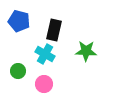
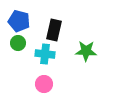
cyan cross: rotated 24 degrees counterclockwise
green circle: moved 28 px up
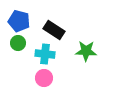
black rectangle: rotated 70 degrees counterclockwise
pink circle: moved 6 px up
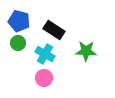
cyan cross: rotated 24 degrees clockwise
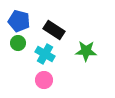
pink circle: moved 2 px down
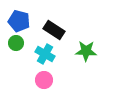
green circle: moved 2 px left
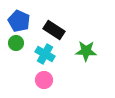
blue pentagon: rotated 10 degrees clockwise
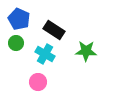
blue pentagon: moved 2 px up
pink circle: moved 6 px left, 2 px down
